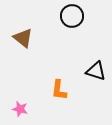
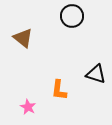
black triangle: moved 3 px down
pink star: moved 8 px right, 2 px up; rotated 14 degrees clockwise
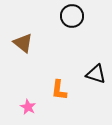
brown triangle: moved 5 px down
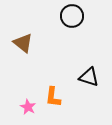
black triangle: moved 7 px left, 3 px down
orange L-shape: moved 6 px left, 7 px down
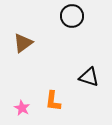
brown triangle: rotated 45 degrees clockwise
orange L-shape: moved 4 px down
pink star: moved 6 px left, 1 px down
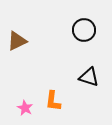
black circle: moved 12 px right, 14 px down
brown triangle: moved 6 px left, 2 px up; rotated 10 degrees clockwise
pink star: moved 3 px right
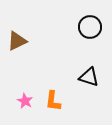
black circle: moved 6 px right, 3 px up
pink star: moved 7 px up
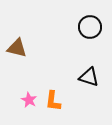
brown triangle: moved 7 px down; rotated 40 degrees clockwise
pink star: moved 4 px right, 1 px up
